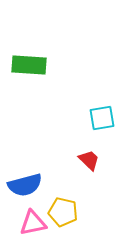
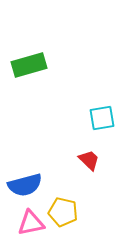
green rectangle: rotated 20 degrees counterclockwise
pink triangle: moved 2 px left
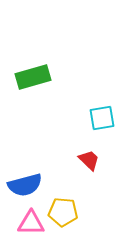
green rectangle: moved 4 px right, 12 px down
yellow pentagon: rotated 8 degrees counterclockwise
pink triangle: rotated 12 degrees clockwise
